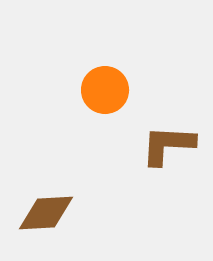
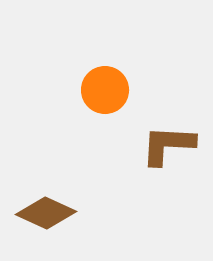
brown diamond: rotated 28 degrees clockwise
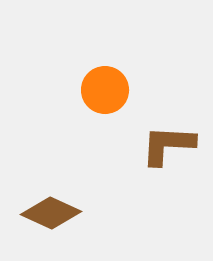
brown diamond: moved 5 px right
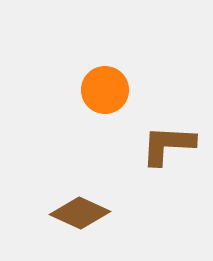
brown diamond: moved 29 px right
